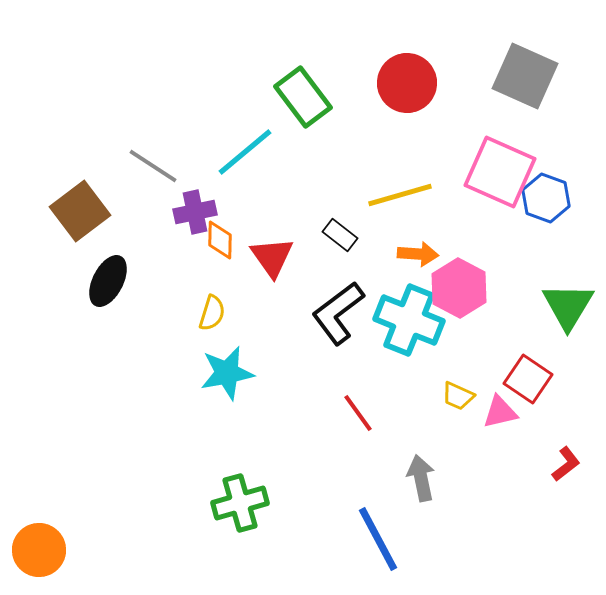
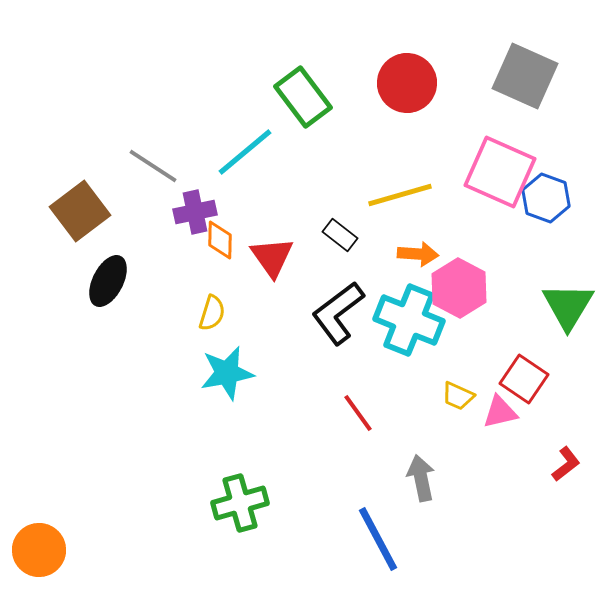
red square: moved 4 px left
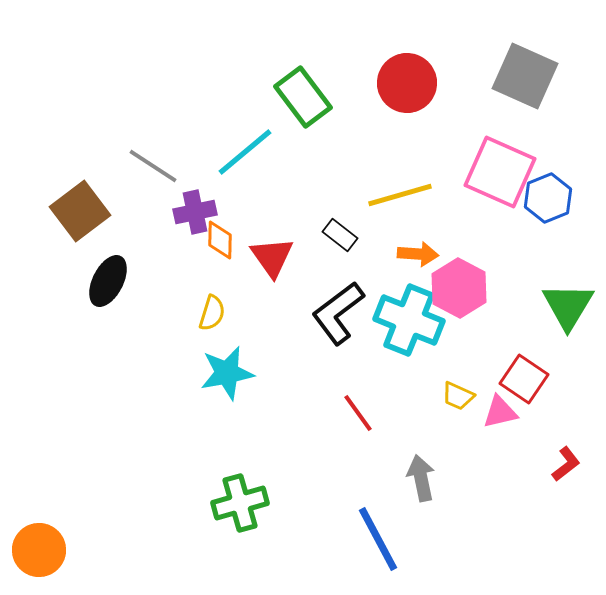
blue hexagon: moved 2 px right; rotated 18 degrees clockwise
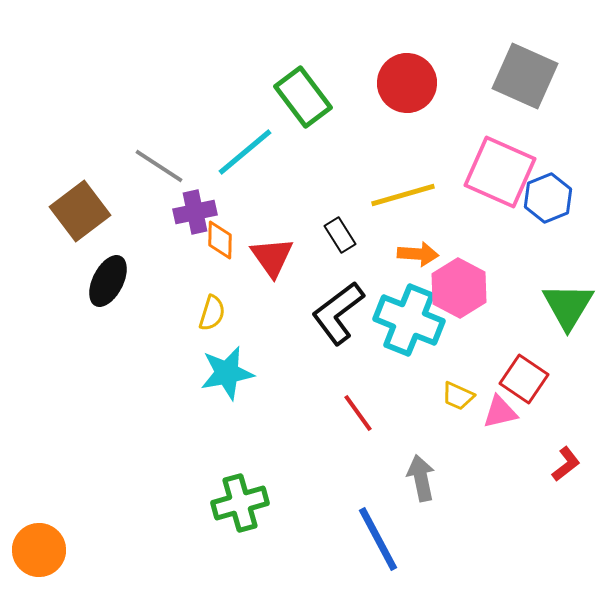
gray line: moved 6 px right
yellow line: moved 3 px right
black rectangle: rotated 20 degrees clockwise
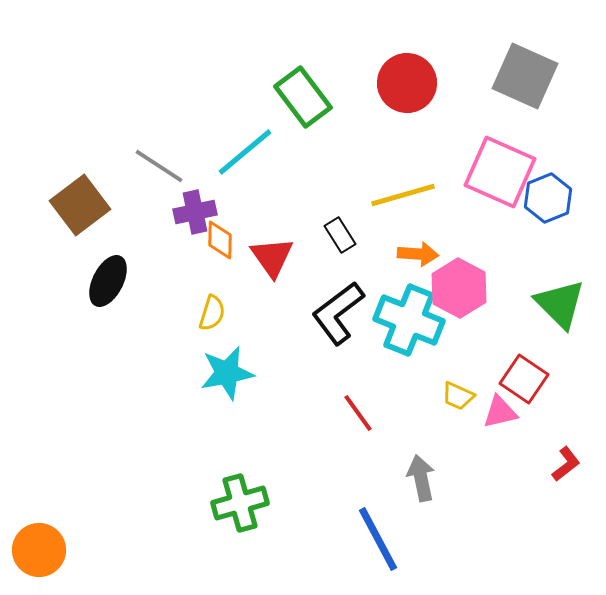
brown square: moved 6 px up
green triangle: moved 8 px left, 2 px up; rotated 16 degrees counterclockwise
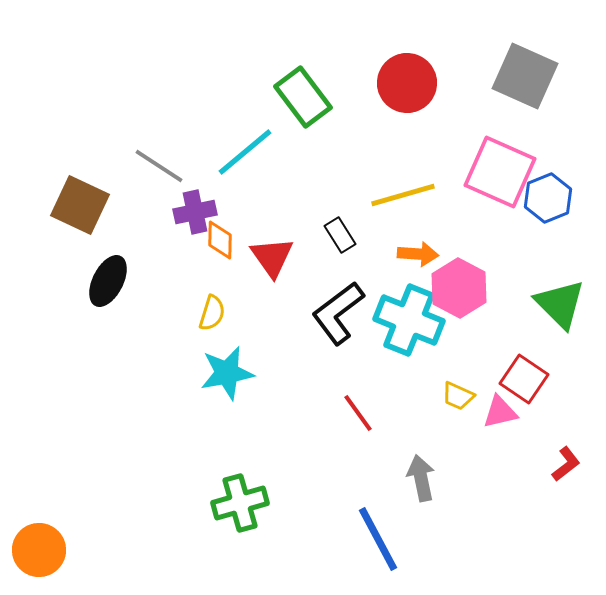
brown square: rotated 28 degrees counterclockwise
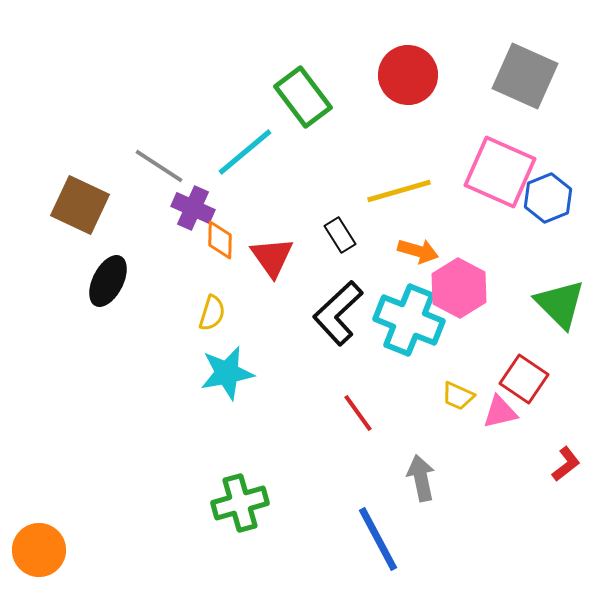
red circle: moved 1 px right, 8 px up
yellow line: moved 4 px left, 4 px up
purple cross: moved 2 px left, 4 px up; rotated 36 degrees clockwise
orange arrow: moved 3 px up; rotated 12 degrees clockwise
black L-shape: rotated 6 degrees counterclockwise
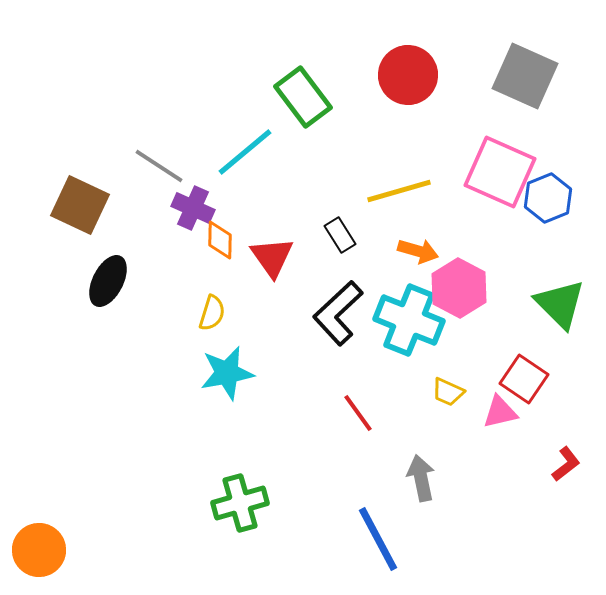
yellow trapezoid: moved 10 px left, 4 px up
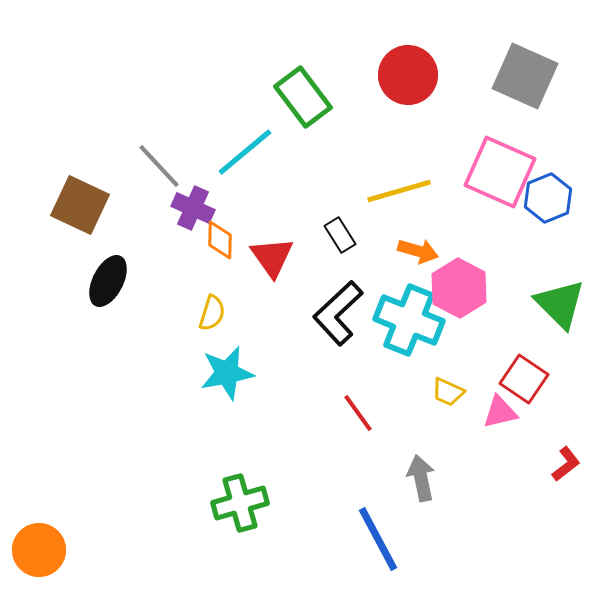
gray line: rotated 14 degrees clockwise
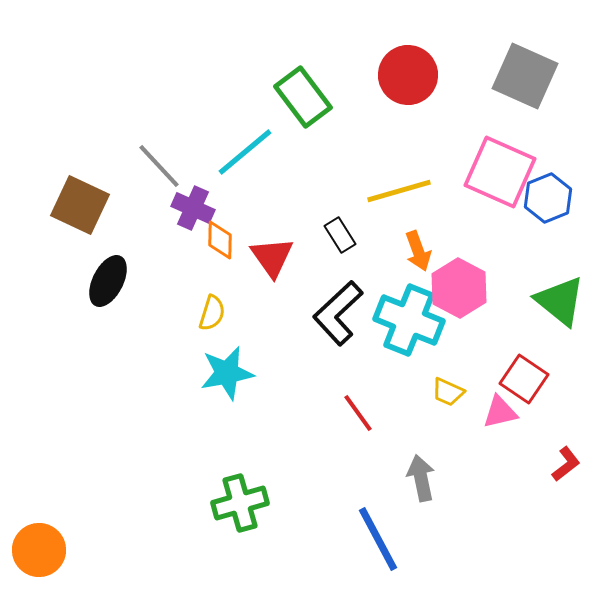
orange arrow: rotated 54 degrees clockwise
green triangle: moved 3 px up; rotated 6 degrees counterclockwise
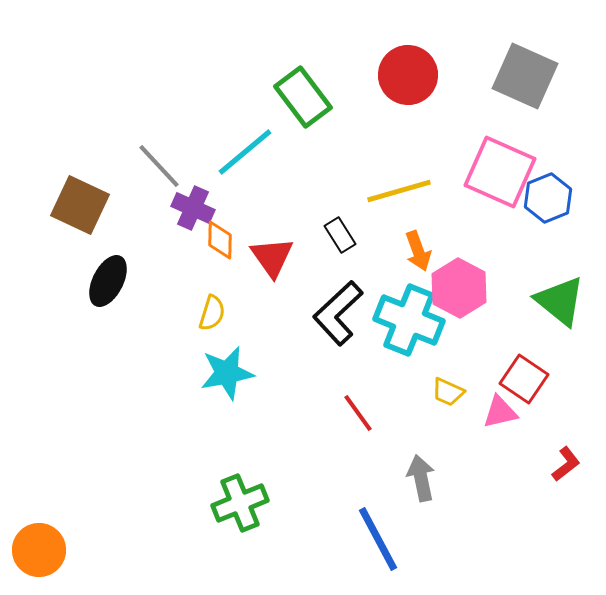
green cross: rotated 6 degrees counterclockwise
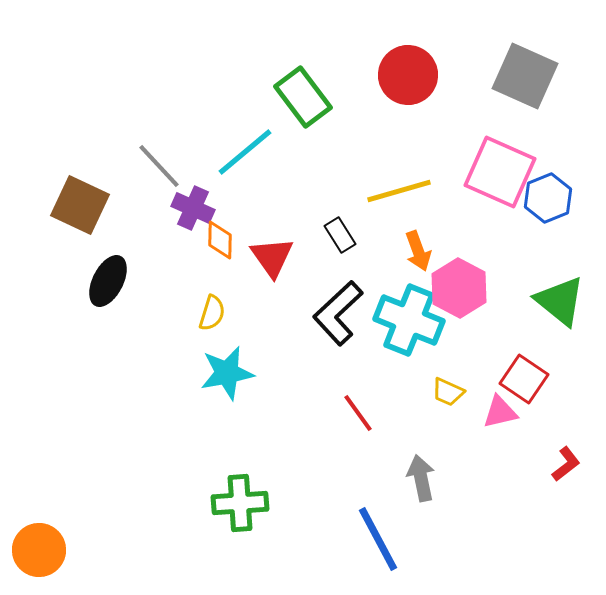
green cross: rotated 18 degrees clockwise
